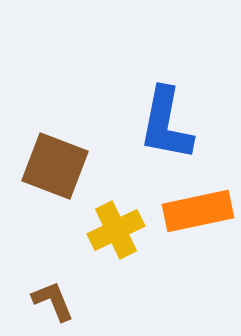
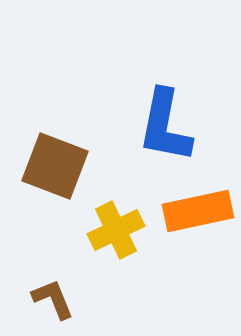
blue L-shape: moved 1 px left, 2 px down
brown L-shape: moved 2 px up
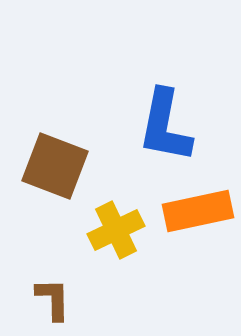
brown L-shape: rotated 21 degrees clockwise
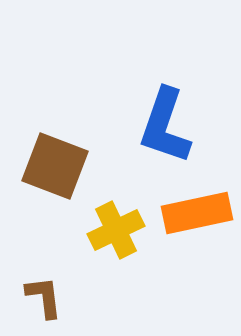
blue L-shape: rotated 8 degrees clockwise
orange rectangle: moved 1 px left, 2 px down
brown L-shape: moved 9 px left, 2 px up; rotated 6 degrees counterclockwise
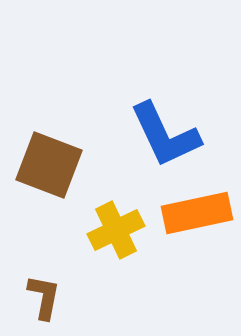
blue L-shape: moved 9 px down; rotated 44 degrees counterclockwise
brown square: moved 6 px left, 1 px up
brown L-shape: rotated 18 degrees clockwise
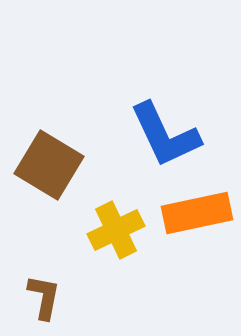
brown square: rotated 10 degrees clockwise
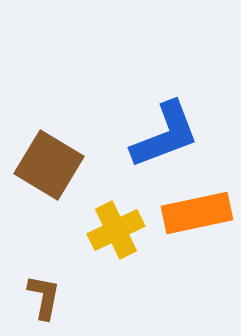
blue L-shape: rotated 86 degrees counterclockwise
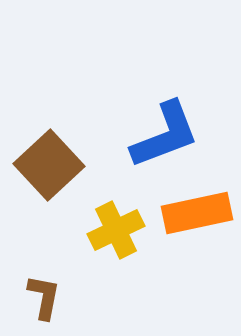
brown square: rotated 16 degrees clockwise
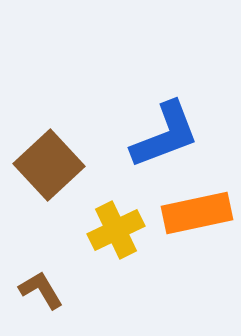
brown L-shape: moved 3 px left, 7 px up; rotated 42 degrees counterclockwise
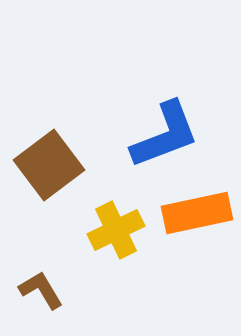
brown square: rotated 6 degrees clockwise
